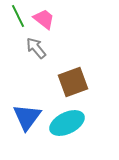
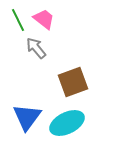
green line: moved 4 px down
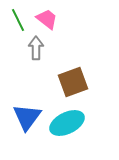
pink trapezoid: moved 3 px right
gray arrow: rotated 40 degrees clockwise
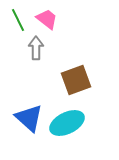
brown square: moved 3 px right, 2 px up
blue triangle: moved 2 px right, 1 px down; rotated 24 degrees counterclockwise
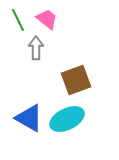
blue triangle: rotated 12 degrees counterclockwise
cyan ellipse: moved 4 px up
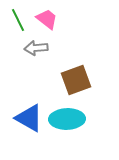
gray arrow: rotated 95 degrees counterclockwise
cyan ellipse: rotated 24 degrees clockwise
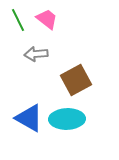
gray arrow: moved 6 px down
brown square: rotated 8 degrees counterclockwise
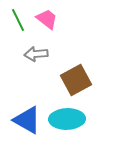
blue triangle: moved 2 px left, 2 px down
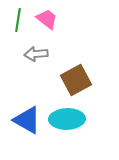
green line: rotated 35 degrees clockwise
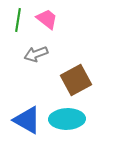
gray arrow: rotated 15 degrees counterclockwise
